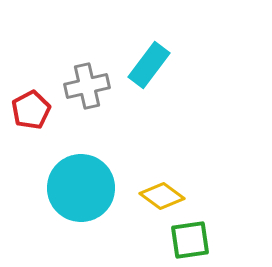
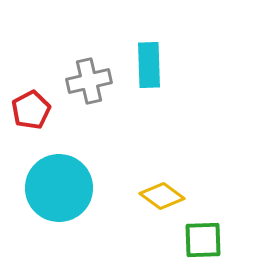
cyan rectangle: rotated 39 degrees counterclockwise
gray cross: moved 2 px right, 5 px up
cyan circle: moved 22 px left
green square: moved 13 px right; rotated 6 degrees clockwise
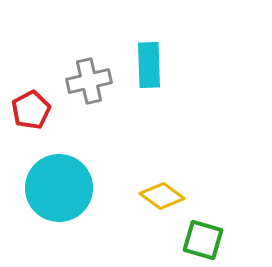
green square: rotated 18 degrees clockwise
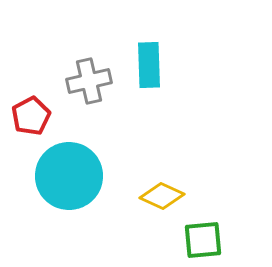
red pentagon: moved 6 px down
cyan circle: moved 10 px right, 12 px up
yellow diamond: rotated 12 degrees counterclockwise
green square: rotated 21 degrees counterclockwise
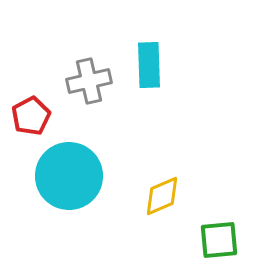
yellow diamond: rotated 48 degrees counterclockwise
green square: moved 16 px right
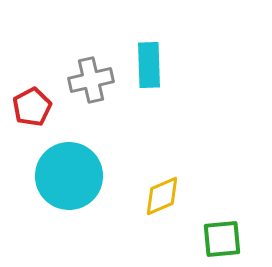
gray cross: moved 2 px right, 1 px up
red pentagon: moved 1 px right, 9 px up
green square: moved 3 px right, 1 px up
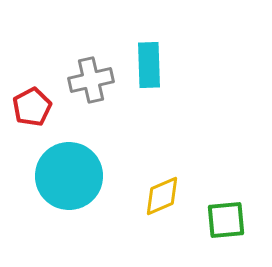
green square: moved 4 px right, 19 px up
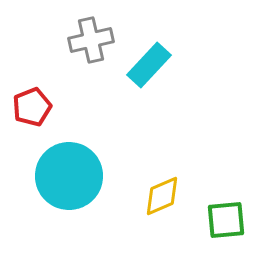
cyan rectangle: rotated 45 degrees clockwise
gray cross: moved 40 px up
red pentagon: rotated 6 degrees clockwise
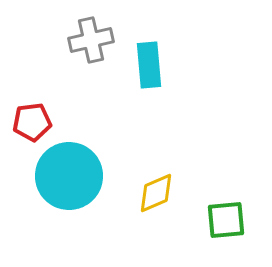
cyan rectangle: rotated 48 degrees counterclockwise
red pentagon: moved 15 px down; rotated 15 degrees clockwise
yellow diamond: moved 6 px left, 3 px up
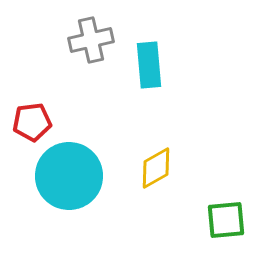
yellow diamond: moved 25 px up; rotated 6 degrees counterclockwise
